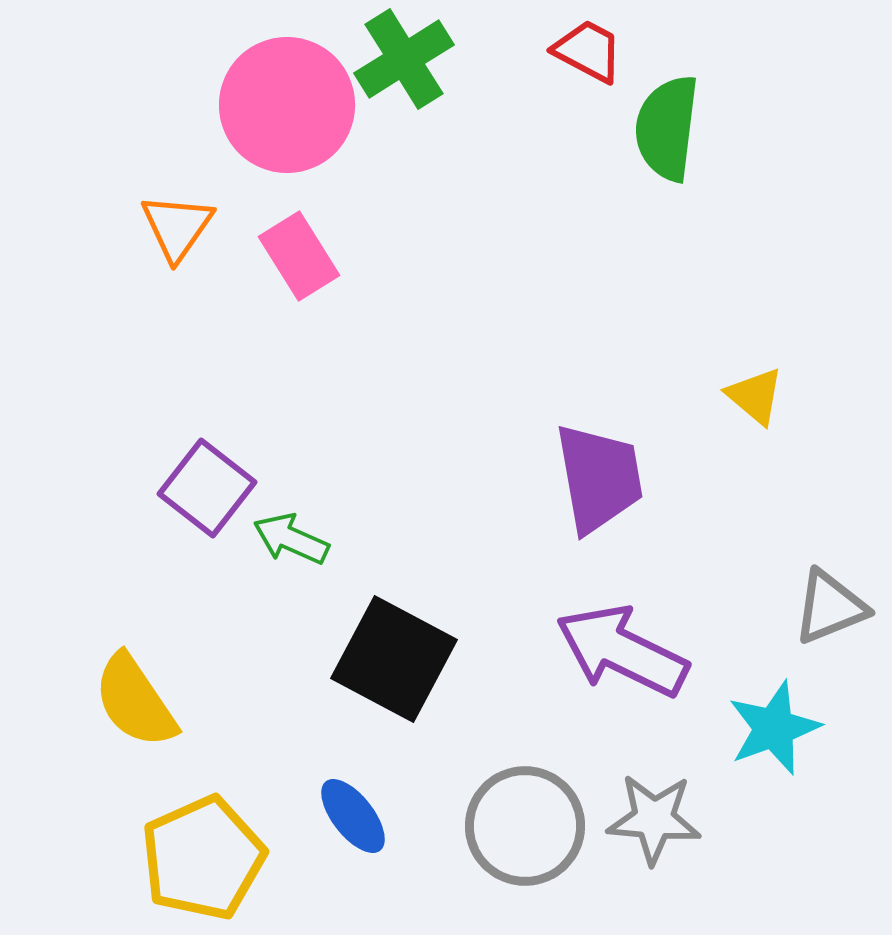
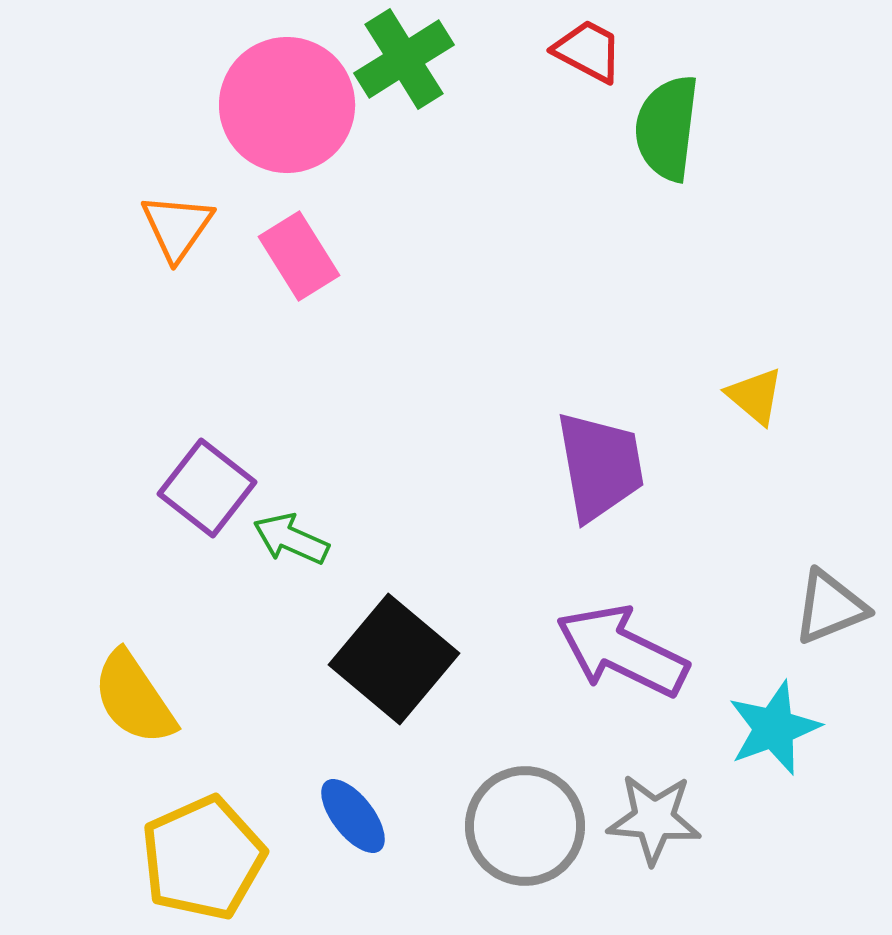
purple trapezoid: moved 1 px right, 12 px up
black square: rotated 12 degrees clockwise
yellow semicircle: moved 1 px left, 3 px up
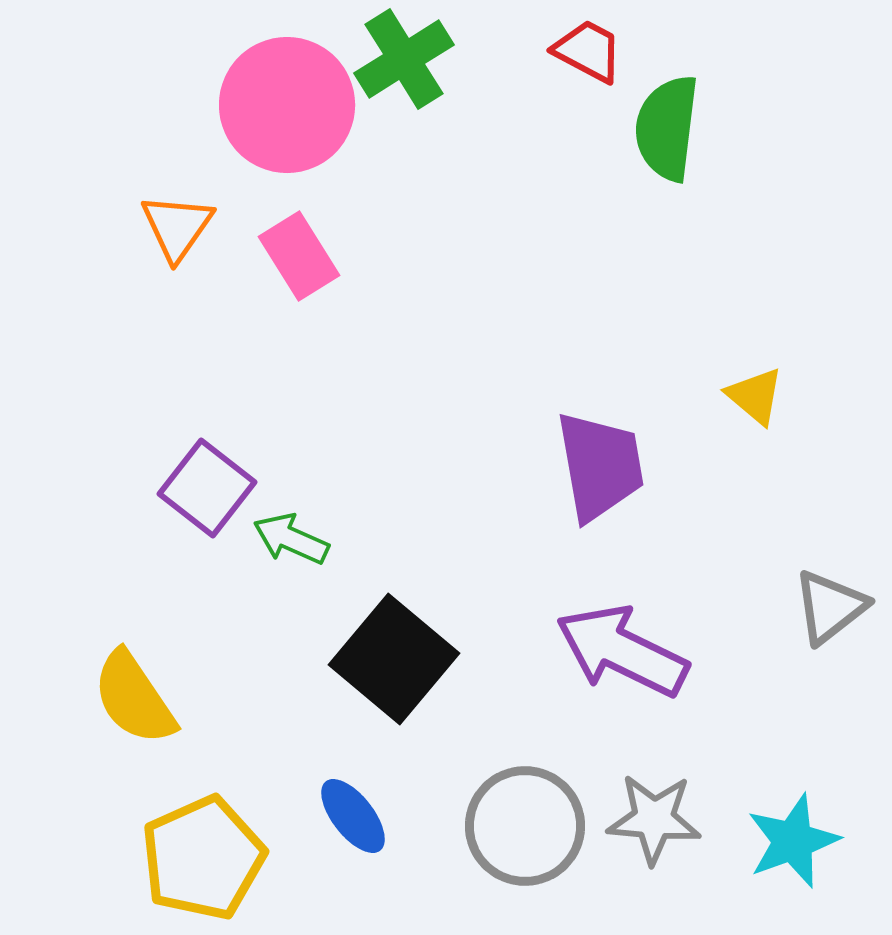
gray triangle: rotated 16 degrees counterclockwise
cyan star: moved 19 px right, 113 px down
